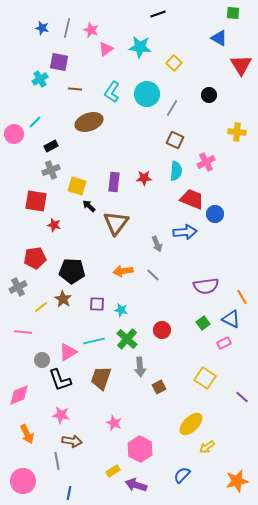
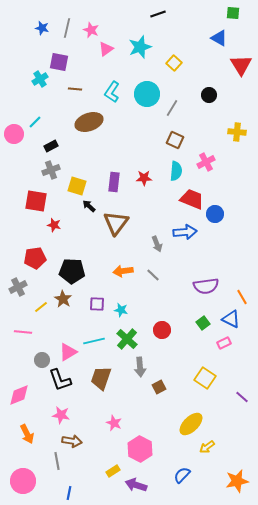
cyan star at (140, 47): rotated 25 degrees counterclockwise
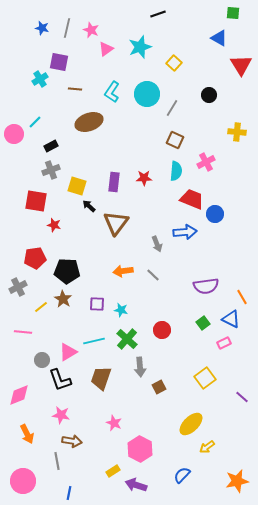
black pentagon at (72, 271): moved 5 px left
yellow square at (205, 378): rotated 20 degrees clockwise
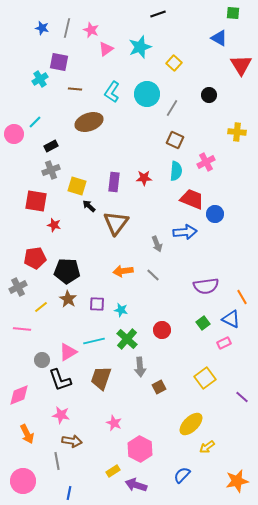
brown star at (63, 299): moved 5 px right
pink line at (23, 332): moved 1 px left, 3 px up
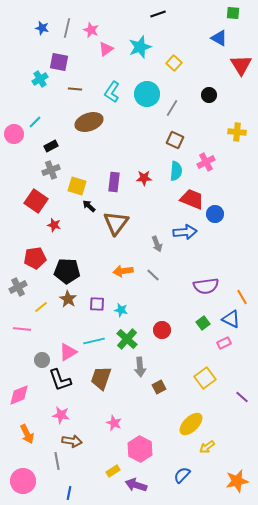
red square at (36, 201): rotated 25 degrees clockwise
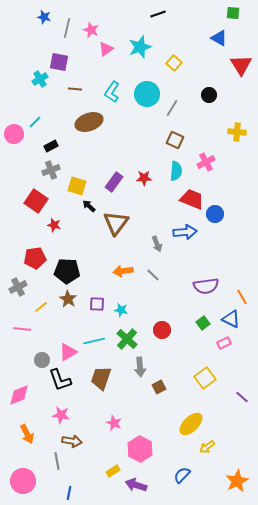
blue star at (42, 28): moved 2 px right, 11 px up
purple rectangle at (114, 182): rotated 30 degrees clockwise
orange star at (237, 481): rotated 15 degrees counterclockwise
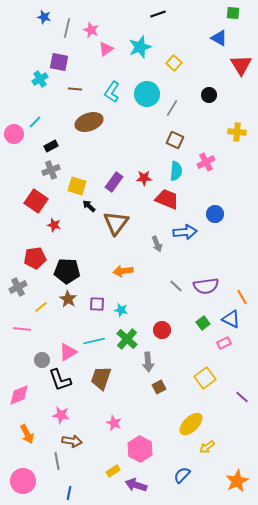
red trapezoid at (192, 199): moved 25 px left
gray line at (153, 275): moved 23 px right, 11 px down
gray arrow at (140, 367): moved 8 px right, 5 px up
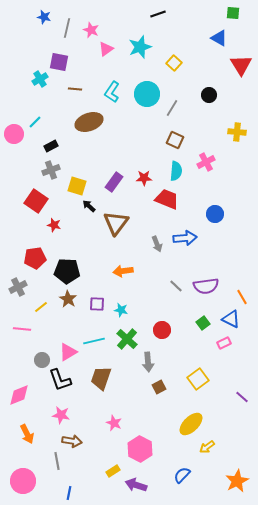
blue arrow at (185, 232): moved 6 px down
yellow square at (205, 378): moved 7 px left, 1 px down
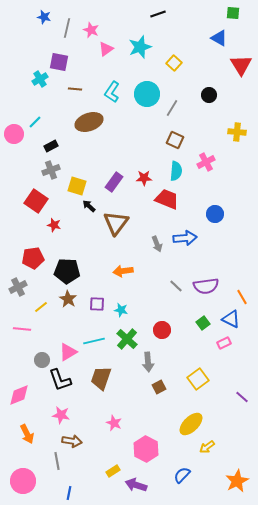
red pentagon at (35, 258): moved 2 px left
pink hexagon at (140, 449): moved 6 px right
